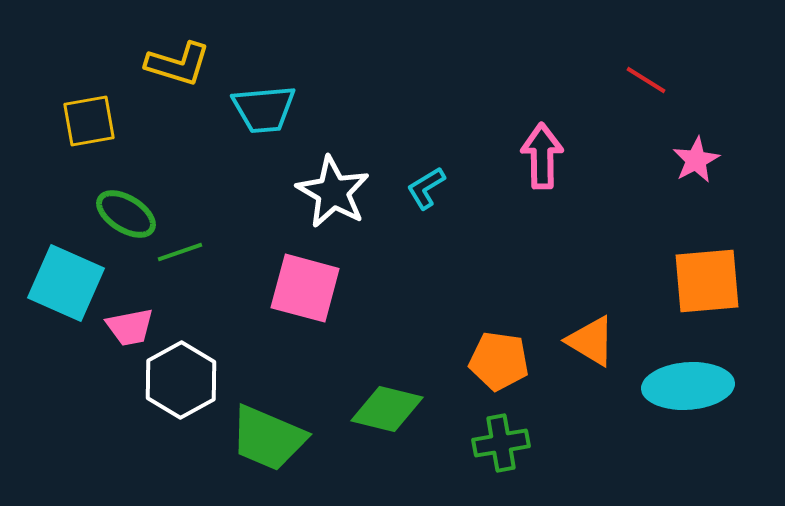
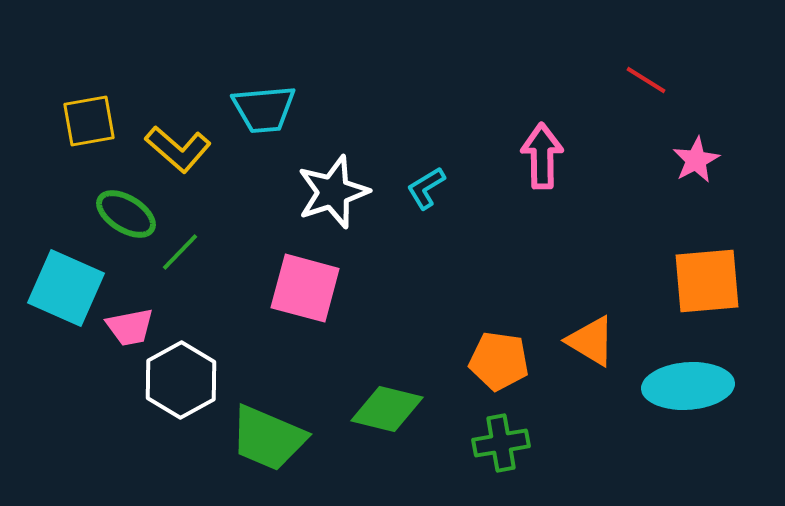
yellow L-shape: moved 85 px down; rotated 24 degrees clockwise
white star: rotated 24 degrees clockwise
green line: rotated 27 degrees counterclockwise
cyan square: moved 5 px down
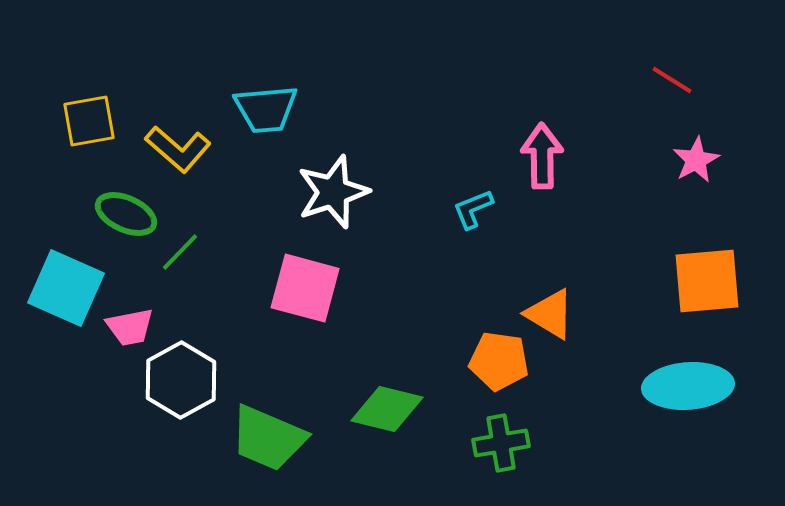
red line: moved 26 px right
cyan trapezoid: moved 2 px right
cyan L-shape: moved 47 px right, 21 px down; rotated 9 degrees clockwise
green ellipse: rotated 8 degrees counterclockwise
orange triangle: moved 41 px left, 27 px up
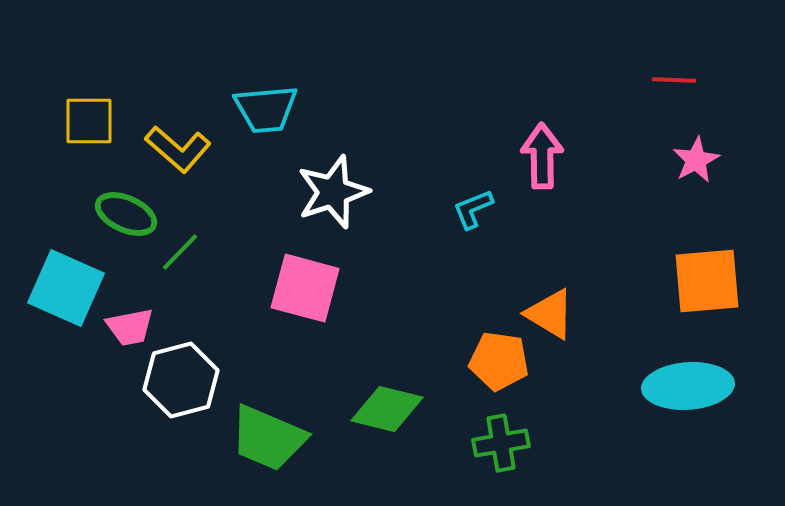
red line: moved 2 px right; rotated 30 degrees counterclockwise
yellow square: rotated 10 degrees clockwise
white hexagon: rotated 14 degrees clockwise
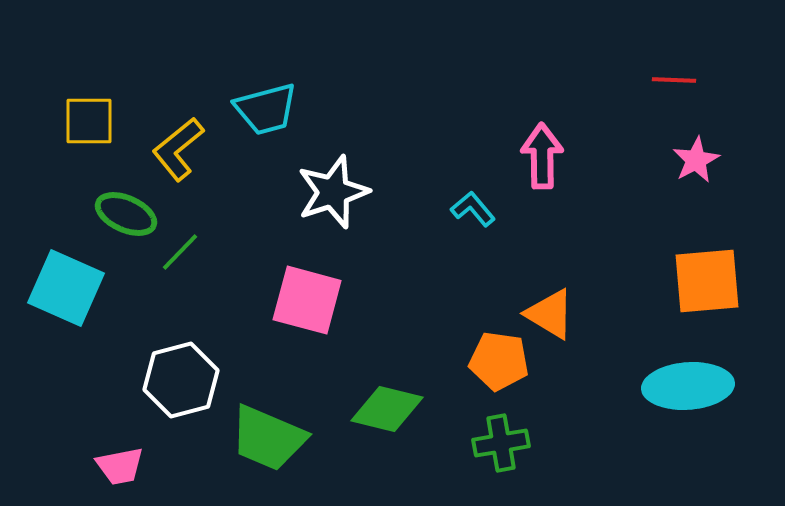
cyan trapezoid: rotated 10 degrees counterclockwise
yellow L-shape: rotated 100 degrees clockwise
cyan L-shape: rotated 72 degrees clockwise
pink square: moved 2 px right, 12 px down
pink trapezoid: moved 10 px left, 139 px down
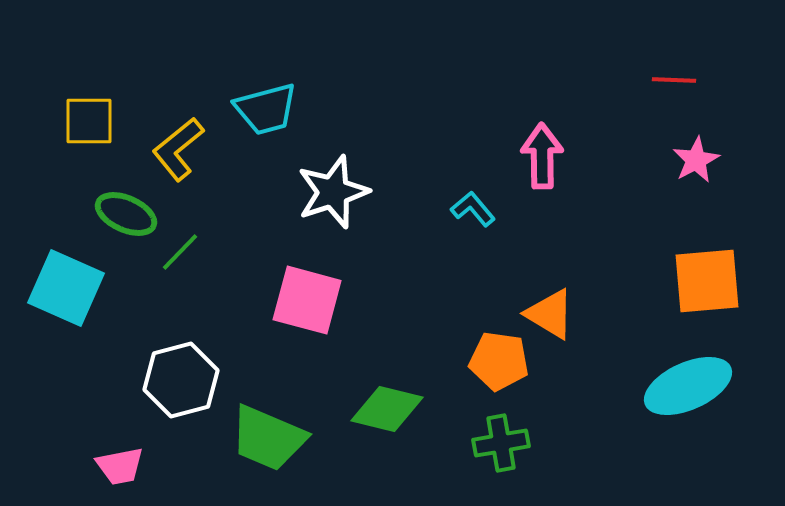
cyan ellipse: rotated 20 degrees counterclockwise
